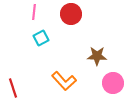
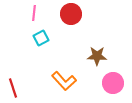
pink line: moved 1 px down
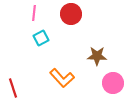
orange L-shape: moved 2 px left, 3 px up
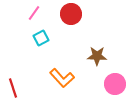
pink line: rotated 28 degrees clockwise
pink circle: moved 2 px right, 1 px down
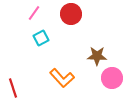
pink circle: moved 3 px left, 6 px up
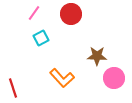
pink circle: moved 2 px right
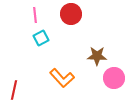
pink line: moved 1 px right, 2 px down; rotated 42 degrees counterclockwise
red line: moved 1 px right, 2 px down; rotated 30 degrees clockwise
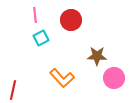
red circle: moved 6 px down
red line: moved 1 px left
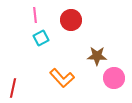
red line: moved 2 px up
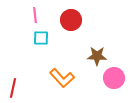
cyan square: rotated 28 degrees clockwise
